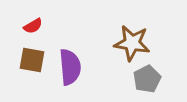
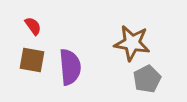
red semicircle: rotated 96 degrees counterclockwise
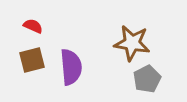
red semicircle: rotated 30 degrees counterclockwise
brown square: rotated 24 degrees counterclockwise
purple semicircle: moved 1 px right
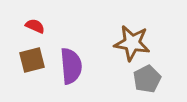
red semicircle: moved 2 px right
purple semicircle: moved 1 px up
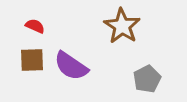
brown star: moved 10 px left, 17 px up; rotated 24 degrees clockwise
brown square: rotated 12 degrees clockwise
purple semicircle: rotated 129 degrees clockwise
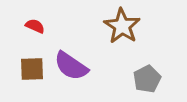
brown square: moved 9 px down
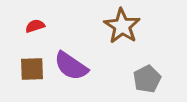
red semicircle: rotated 42 degrees counterclockwise
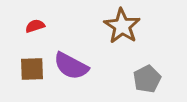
purple semicircle: rotated 6 degrees counterclockwise
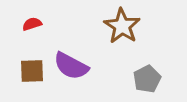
red semicircle: moved 3 px left, 2 px up
brown square: moved 2 px down
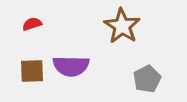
purple semicircle: rotated 27 degrees counterclockwise
